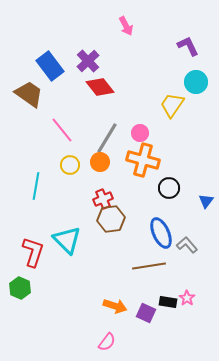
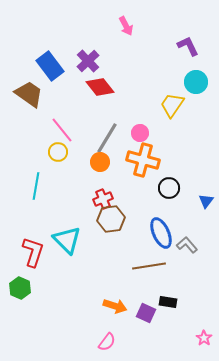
yellow circle: moved 12 px left, 13 px up
pink star: moved 17 px right, 40 px down
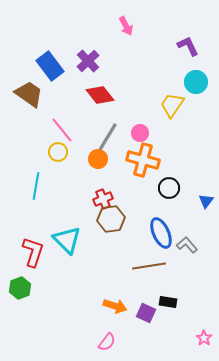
red diamond: moved 8 px down
orange circle: moved 2 px left, 3 px up
green hexagon: rotated 15 degrees clockwise
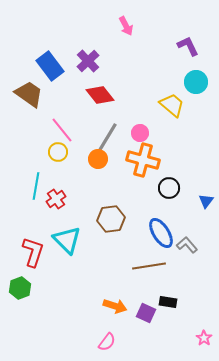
yellow trapezoid: rotated 96 degrees clockwise
red cross: moved 47 px left; rotated 12 degrees counterclockwise
blue ellipse: rotated 8 degrees counterclockwise
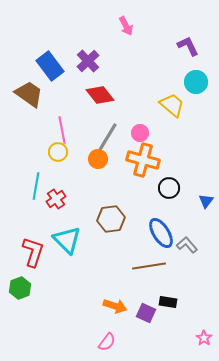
pink line: rotated 28 degrees clockwise
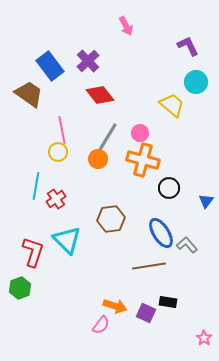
pink semicircle: moved 6 px left, 17 px up
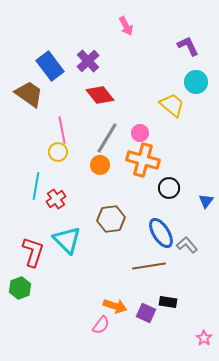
orange circle: moved 2 px right, 6 px down
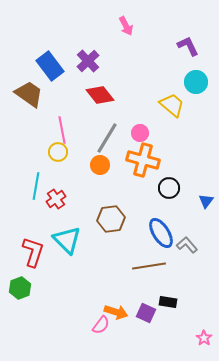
orange arrow: moved 1 px right, 6 px down
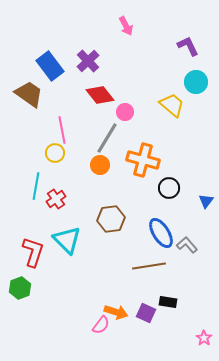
pink circle: moved 15 px left, 21 px up
yellow circle: moved 3 px left, 1 px down
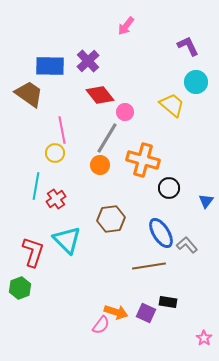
pink arrow: rotated 66 degrees clockwise
blue rectangle: rotated 52 degrees counterclockwise
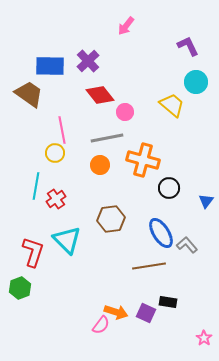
gray line: rotated 48 degrees clockwise
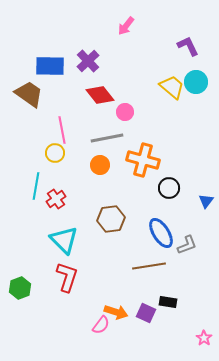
yellow trapezoid: moved 18 px up
cyan triangle: moved 3 px left
gray L-shape: rotated 110 degrees clockwise
red L-shape: moved 34 px right, 25 px down
